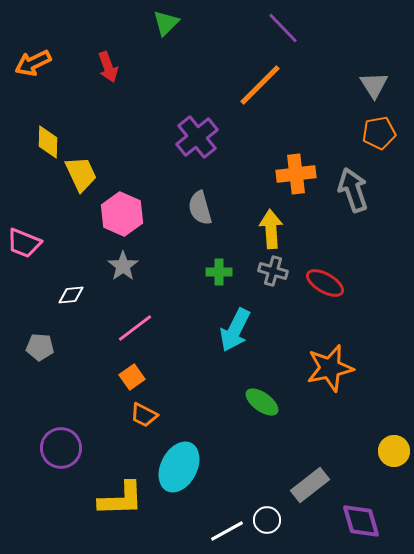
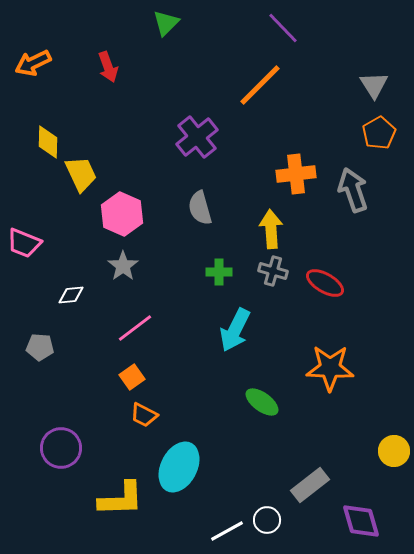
orange pentagon: rotated 20 degrees counterclockwise
orange star: rotated 15 degrees clockwise
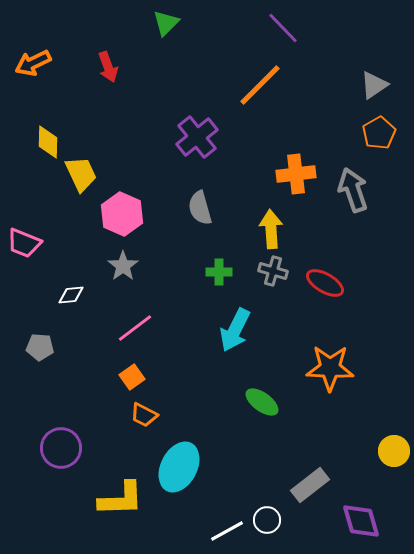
gray triangle: rotated 28 degrees clockwise
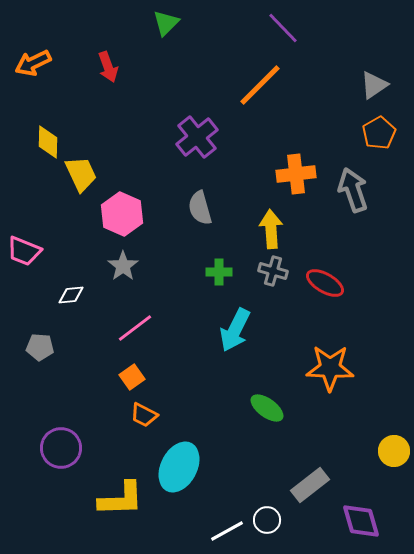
pink trapezoid: moved 8 px down
green ellipse: moved 5 px right, 6 px down
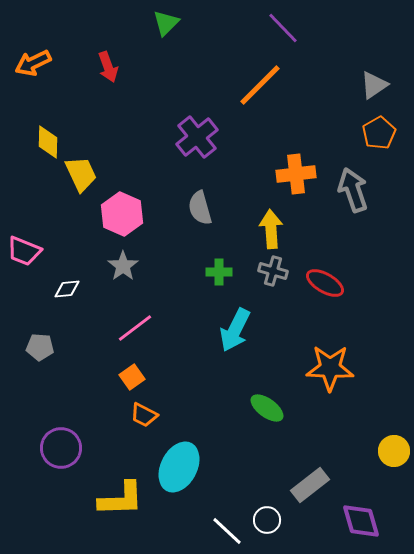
white diamond: moved 4 px left, 6 px up
white line: rotated 72 degrees clockwise
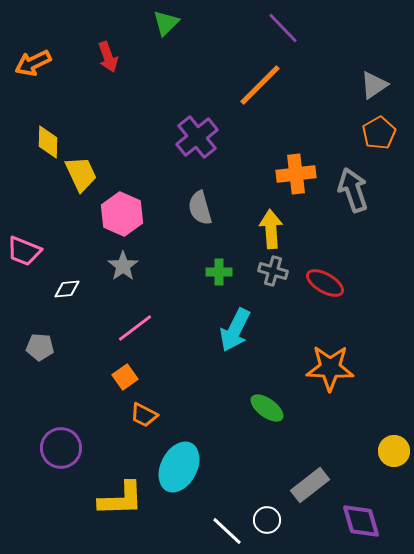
red arrow: moved 10 px up
orange square: moved 7 px left
